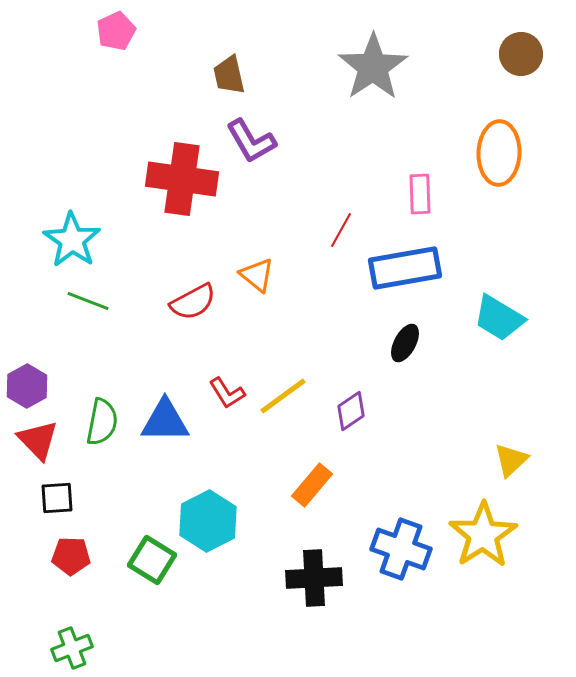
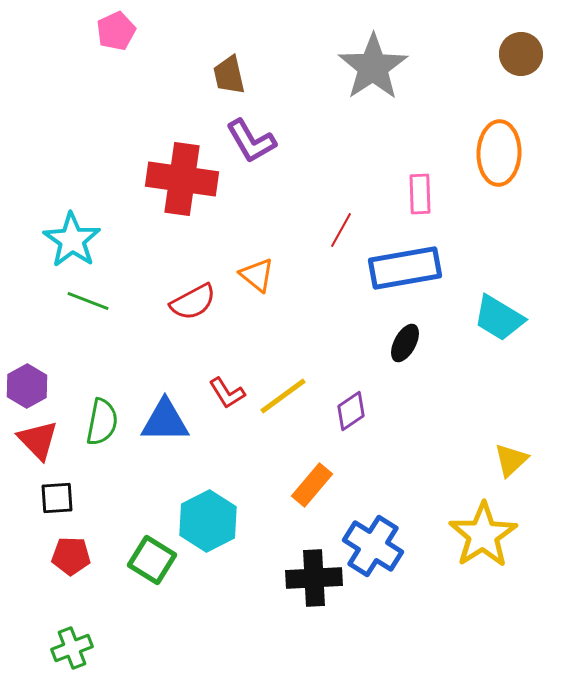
blue cross: moved 28 px left, 3 px up; rotated 12 degrees clockwise
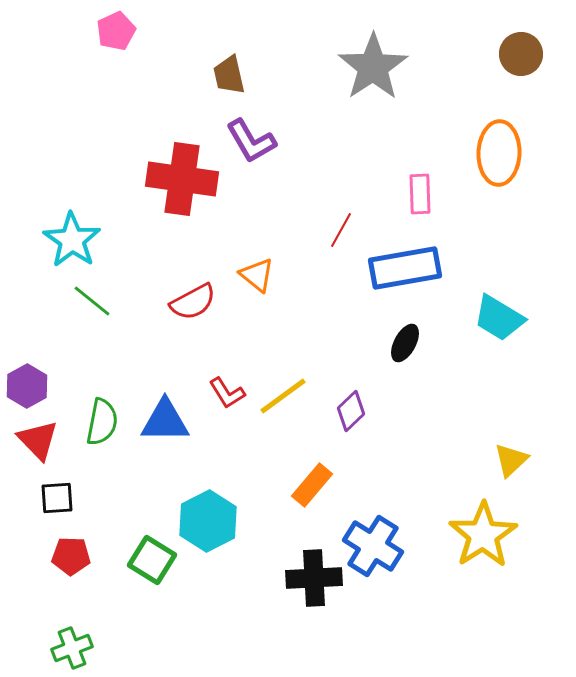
green line: moved 4 px right; rotated 18 degrees clockwise
purple diamond: rotated 9 degrees counterclockwise
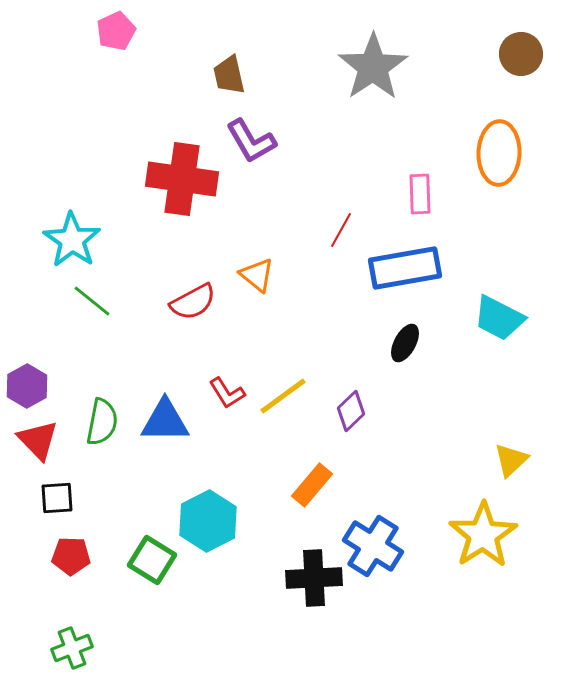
cyan trapezoid: rotated 4 degrees counterclockwise
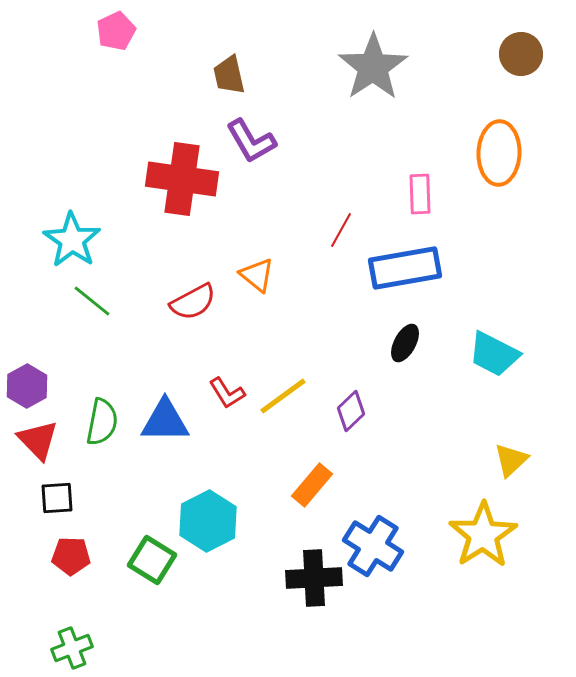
cyan trapezoid: moved 5 px left, 36 px down
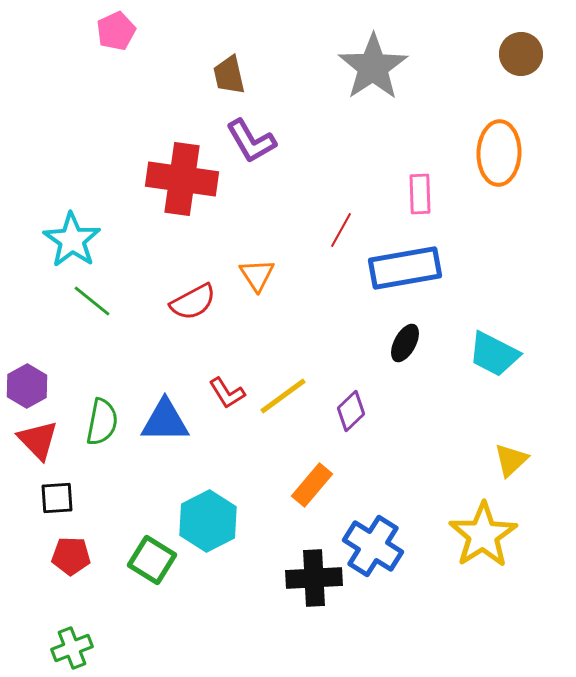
orange triangle: rotated 18 degrees clockwise
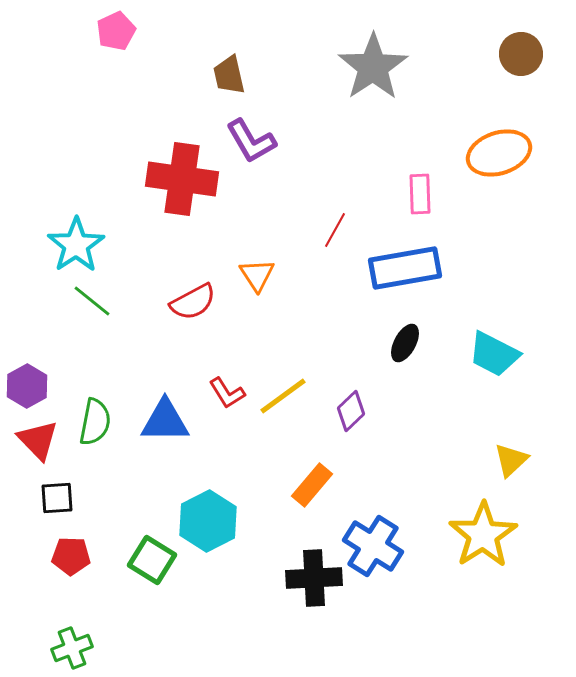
orange ellipse: rotated 70 degrees clockwise
red line: moved 6 px left
cyan star: moved 4 px right, 5 px down; rotated 4 degrees clockwise
green semicircle: moved 7 px left
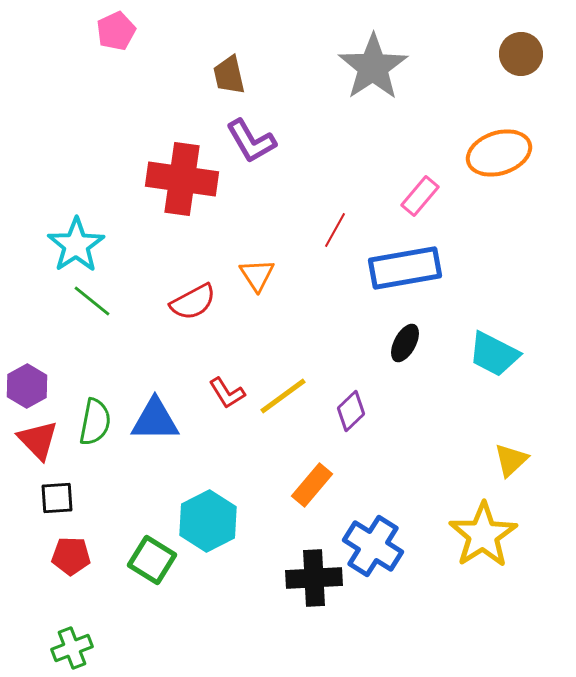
pink rectangle: moved 2 px down; rotated 42 degrees clockwise
blue triangle: moved 10 px left, 1 px up
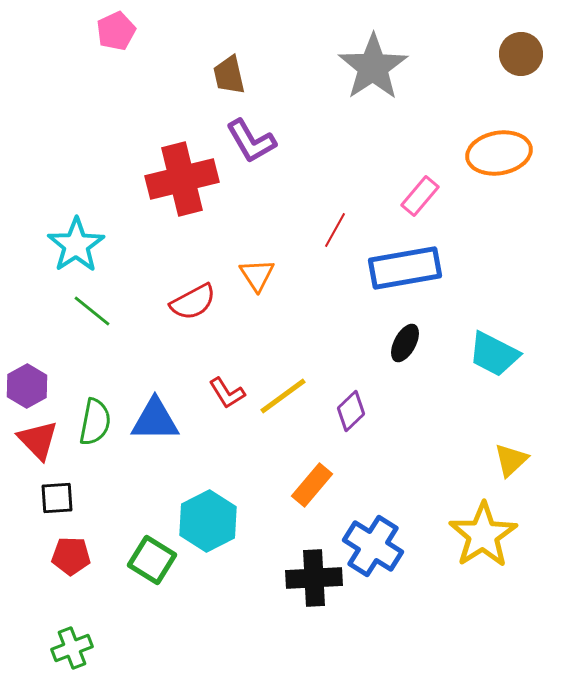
orange ellipse: rotated 8 degrees clockwise
red cross: rotated 22 degrees counterclockwise
green line: moved 10 px down
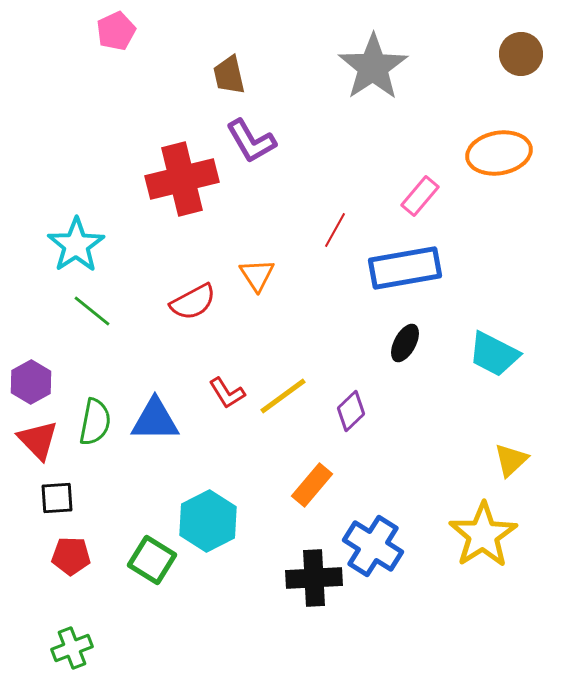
purple hexagon: moved 4 px right, 4 px up
